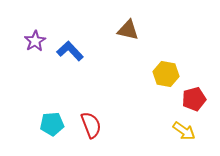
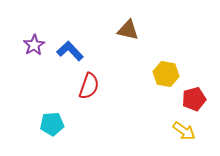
purple star: moved 1 px left, 4 px down
red semicircle: moved 2 px left, 39 px up; rotated 40 degrees clockwise
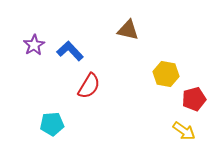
red semicircle: rotated 12 degrees clockwise
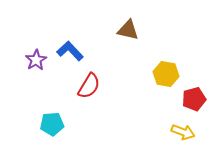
purple star: moved 2 px right, 15 px down
yellow arrow: moved 1 px left, 1 px down; rotated 15 degrees counterclockwise
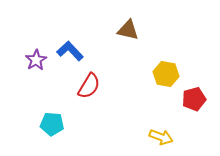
cyan pentagon: rotated 10 degrees clockwise
yellow arrow: moved 22 px left, 5 px down
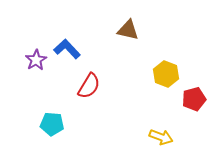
blue L-shape: moved 3 px left, 2 px up
yellow hexagon: rotated 10 degrees clockwise
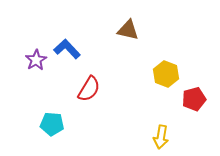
red semicircle: moved 3 px down
yellow arrow: rotated 80 degrees clockwise
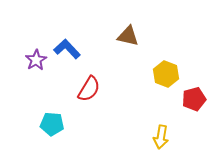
brown triangle: moved 6 px down
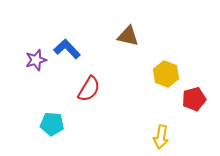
purple star: rotated 15 degrees clockwise
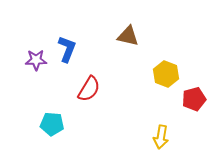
blue L-shape: rotated 64 degrees clockwise
purple star: rotated 15 degrees clockwise
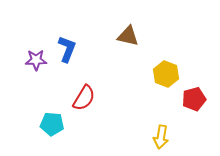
red semicircle: moved 5 px left, 9 px down
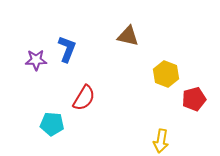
yellow arrow: moved 4 px down
